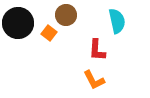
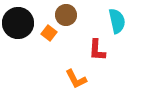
orange L-shape: moved 18 px left, 1 px up
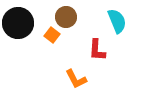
brown circle: moved 2 px down
cyan semicircle: rotated 10 degrees counterclockwise
orange square: moved 3 px right, 2 px down
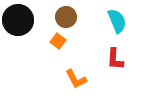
black circle: moved 3 px up
orange square: moved 6 px right, 6 px down
red L-shape: moved 18 px right, 9 px down
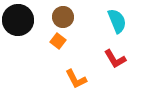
brown circle: moved 3 px left
red L-shape: rotated 35 degrees counterclockwise
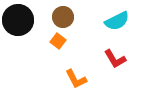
cyan semicircle: rotated 85 degrees clockwise
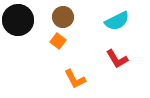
red L-shape: moved 2 px right
orange L-shape: moved 1 px left
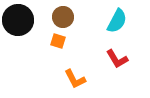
cyan semicircle: rotated 35 degrees counterclockwise
orange square: rotated 21 degrees counterclockwise
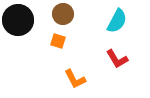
brown circle: moved 3 px up
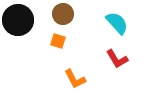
cyan semicircle: moved 2 px down; rotated 70 degrees counterclockwise
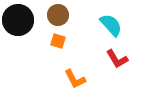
brown circle: moved 5 px left, 1 px down
cyan semicircle: moved 6 px left, 2 px down
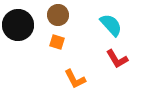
black circle: moved 5 px down
orange square: moved 1 px left, 1 px down
